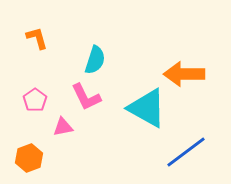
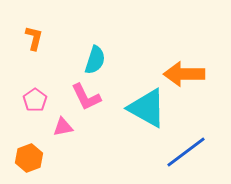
orange L-shape: moved 3 px left; rotated 30 degrees clockwise
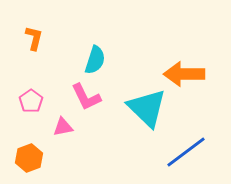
pink pentagon: moved 4 px left, 1 px down
cyan triangle: rotated 15 degrees clockwise
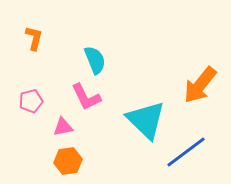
cyan semicircle: rotated 40 degrees counterclockwise
orange arrow: moved 16 px right, 11 px down; rotated 51 degrees counterclockwise
pink pentagon: rotated 20 degrees clockwise
cyan triangle: moved 1 px left, 12 px down
orange hexagon: moved 39 px right, 3 px down; rotated 12 degrees clockwise
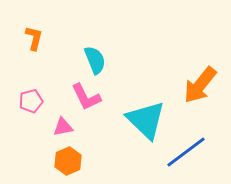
orange hexagon: rotated 16 degrees counterclockwise
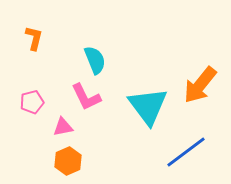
pink pentagon: moved 1 px right, 1 px down
cyan triangle: moved 2 px right, 14 px up; rotated 9 degrees clockwise
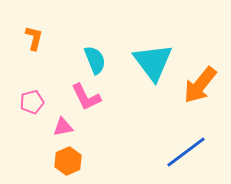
cyan triangle: moved 5 px right, 44 px up
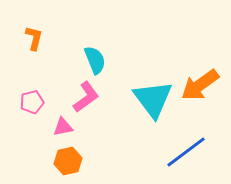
cyan triangle: moved 37 px down
orange arrow: rotated 15 degrees clockwise
pink L-shape: rotated 100 degrees counterclockwise
orange hexagon: rotated 12 degrees clockwise
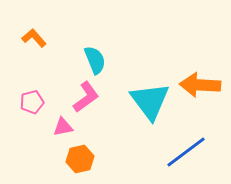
orange L-shape: rotated 55 degrees counterclockwise
orange arrow: rotated 39 degrees clockwise
cyan triangle: moved 3 px left, 2 px down
orange hexagon: moved 12 px right, 2 px up
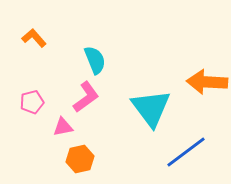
orange arrow: moved 7 px right, 3 px up
cyan triangle: moved 1 px right, 7 px down
